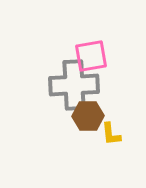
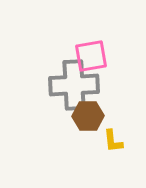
yellow L-shape: moved 2 px right, 7 px down
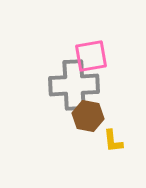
brown hexagon: rotated 12 degrees clockwise
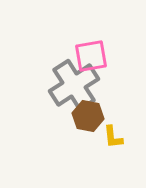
gray cross: rotated 30 degrees counterclockwise
yellow L-shape: moved 4 px up
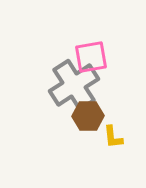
pink square: moved 1 px down
brown hexagon: rotated 12 degrees counterclockwise
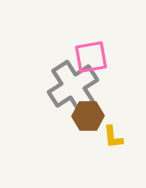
gray cross: moved 1 px left, 1 px down
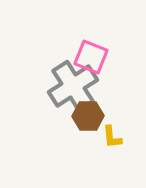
pink square: rotated 32 degrees clockwise
yellow L-shape: moved 1 px left
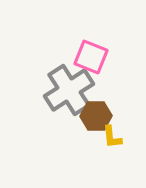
gray cross: moved 4 px left, 4 px down
brown hexagon: moved 8 px right
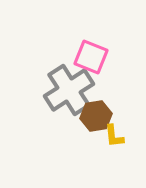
brown hexagon: rotated 8 degrees counterclockwise
yellow L-shape: moved 2 px right, 1 px up
